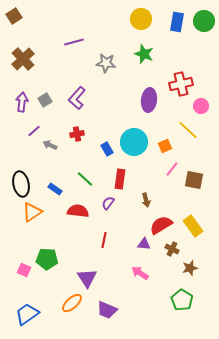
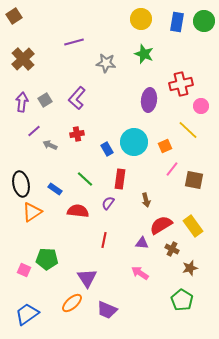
purple triangle at (144, 244): moved 2 px left, 1 px up
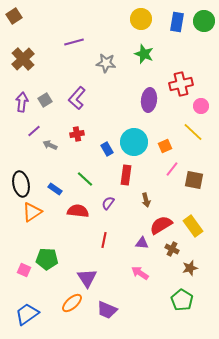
yellow line at (188, 130): moved 5 px right, 2 px down
red rectangle at (120, 179): moved 6 px right, 4 px up
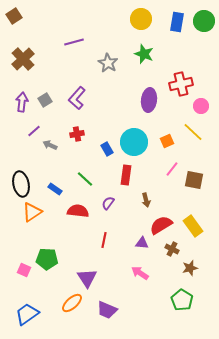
gray star at (106, 63): moved 2 px right; rotated 24 degrees clockwise
orange square at (165, 146): moved 2 px right, 5 px up
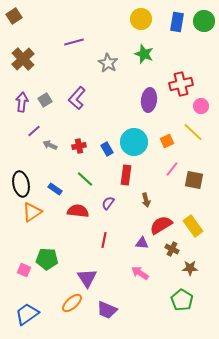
red cross at (77, 134): moved 2 px right, 12 px down
brown star at (190, 268): rotated 14 degrees clockwise
